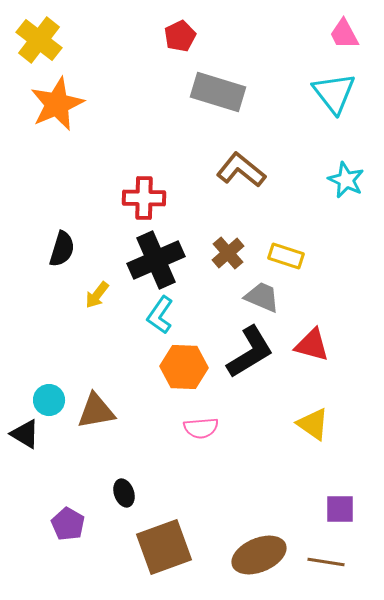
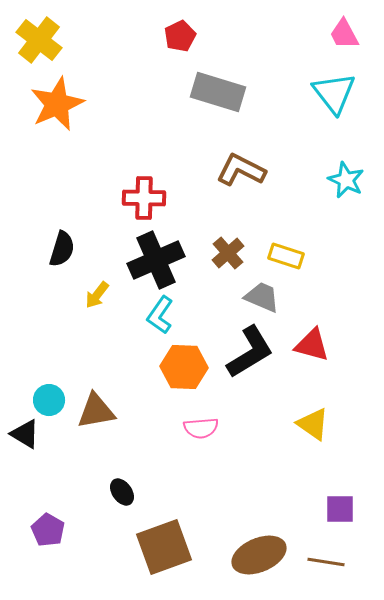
brown L-shape: rotated 12 degrees counterclockwise
black ellipse: moved 2 px left, 1 px up; rotated 16 degrees counterclockwise
purple pentagon: moved 20 px left, 6 px down
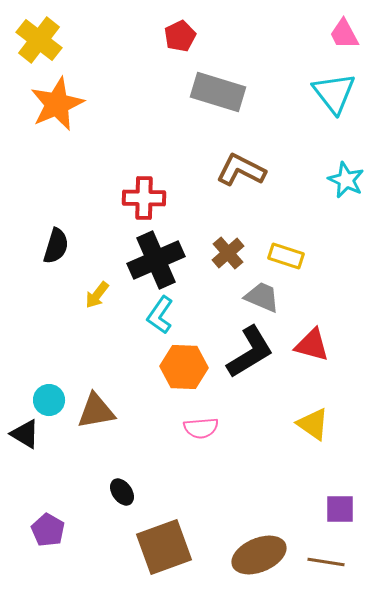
black semicircle: moved 6 px left, 3 px up
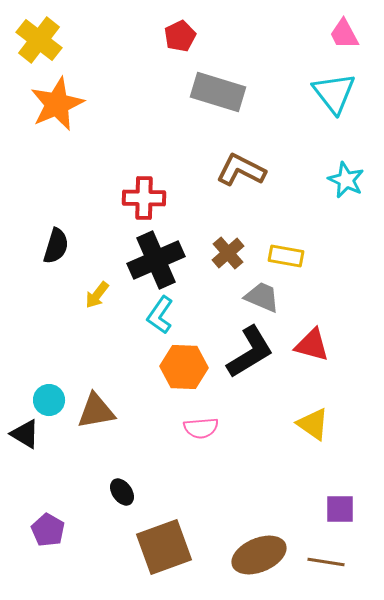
yellow rectangle: rotated 8 degrees counterclockwise
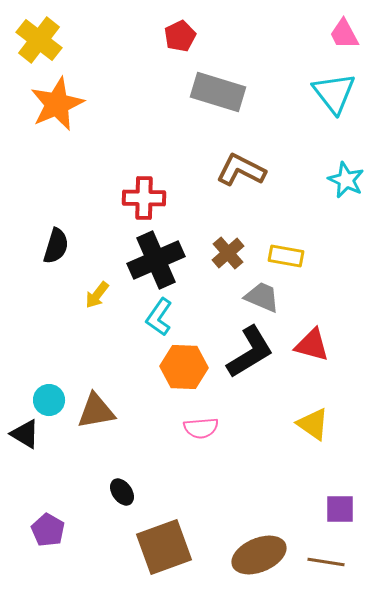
cyan L-shape: moved 1 px left, 2 px down
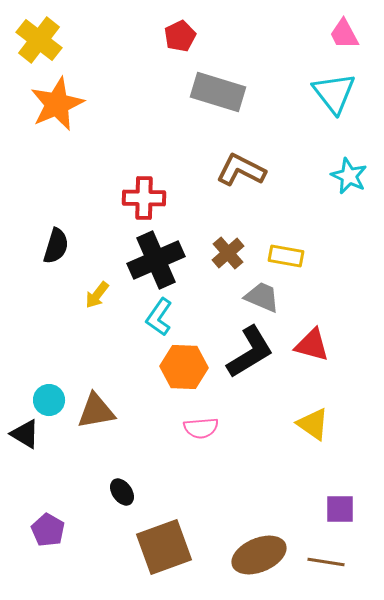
cyan star: moved 3 px right, 4 px up
